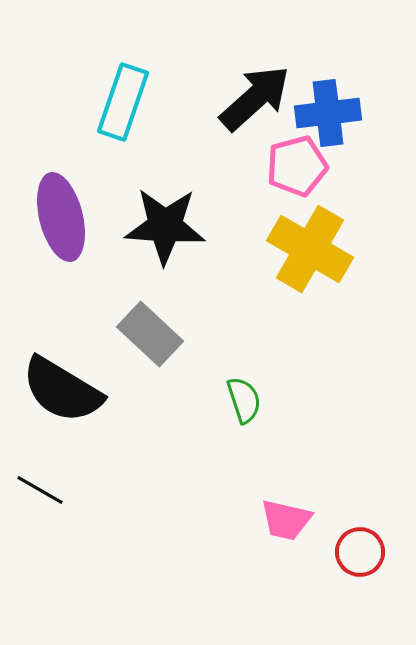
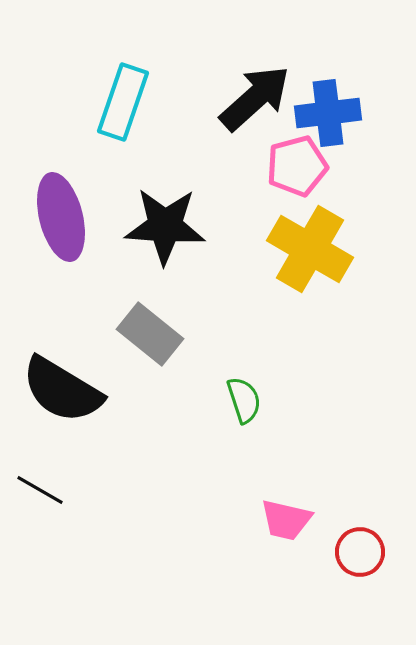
gray rectangle: rotated 4 degrees counterclockwise
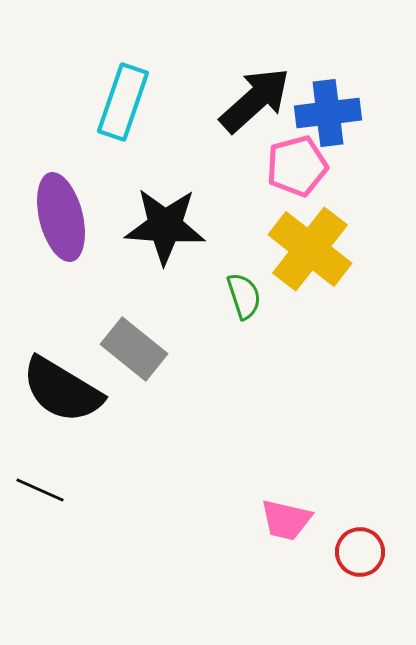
black arrow: moved 2 px down
yellow cross: rotated 8 degrees clockwise
gray rectangle: moved 16 px left, 15 px down
green semicircle: moved 104 px up
black line: rotated 6 degrees counterclockwise
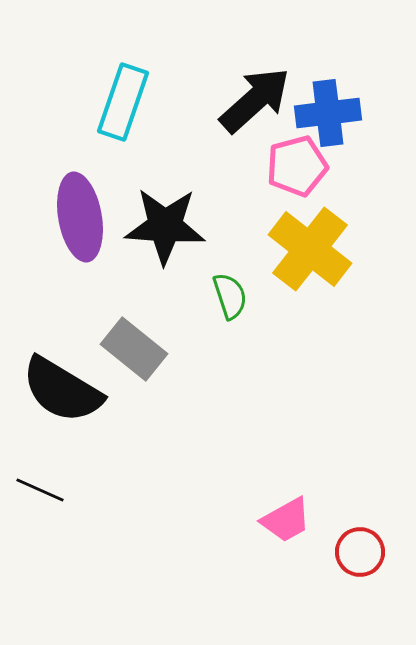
purple ellipse: moved 19 px right; rotated 4 degrees clockwise
green semicircle: moved 14 px left
pink trapezoid: rotated 42 degrees counterclockwise
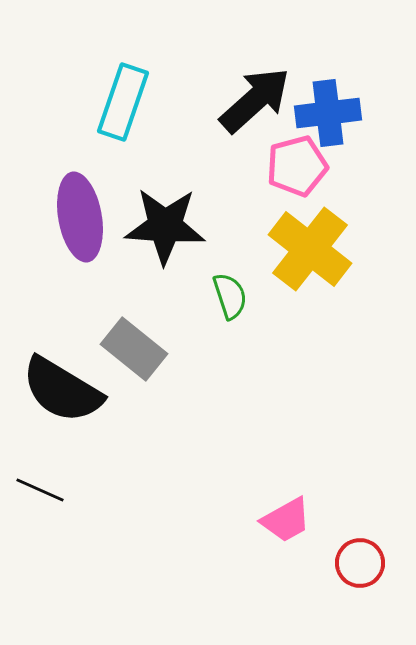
red circle: moved 11 px down
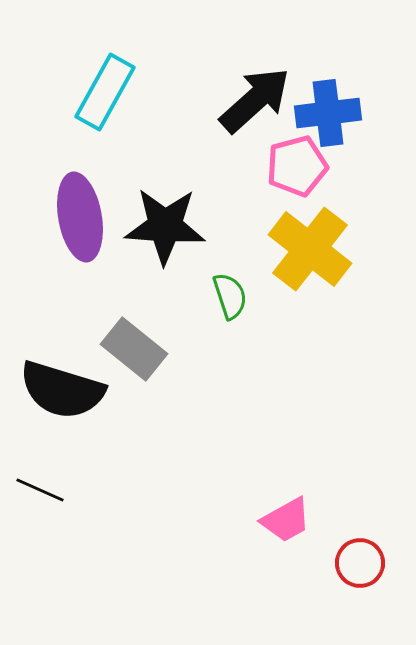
cyan rectangle: moved 18 px left, 10 px up; rotated 10 degrees clockwise
black semicircle: rotated 14 degrees counterclockwise
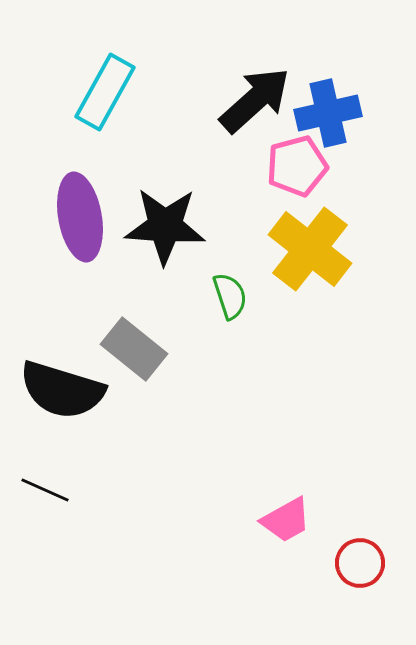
blue cross: rotated 6 degrees counterclockwise
black line: moved 5 px right
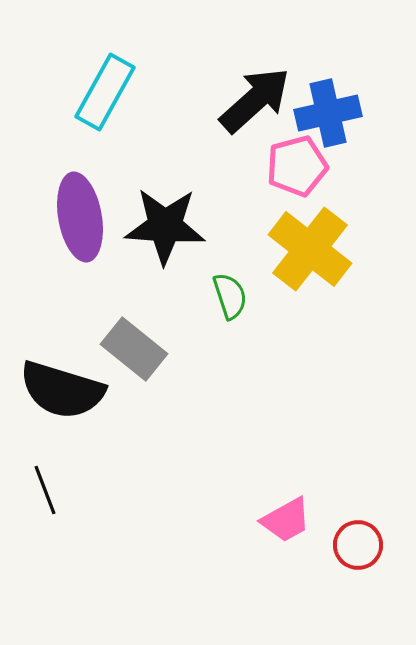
black line: rotated 45 degrees clockwise
red circle: moved 2 px left, 18 px up
